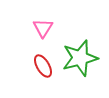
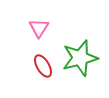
pink triangle: moved 4 px left
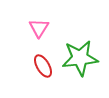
green star: rotated 9 degrees clockwise
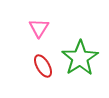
green star: rotated 27 degrees counterclockwise
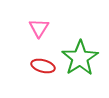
red ellipse: rotated 45 degrees counterclockwise
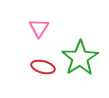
red ellipse: moved 1 px down
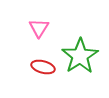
green star: moved 2 px up
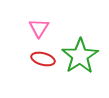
red ellipse: moved 8 px up
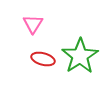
pink triangle: moved 6 px left, 4 px up
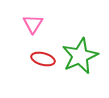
green star: rotated 9 degrees clockwise
